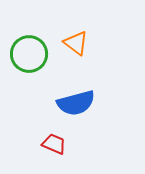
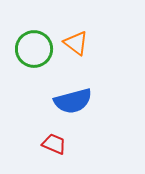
green circle: moved 5 px right, 5 px up
blue semicircle: moved 3 px left, 2 px up
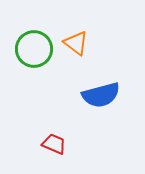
blue semicircle: moved 28 px right, 6 px up
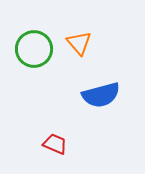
orange triangle: moved 3 px right; rotated 12 degrees clockwise
red trapezoid: moved 1 px right
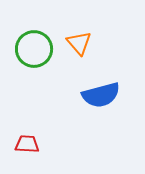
red trapezoid: moved 28 px left; rotated 20 degrees counterclockwise
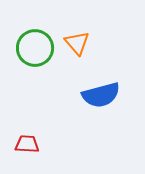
orange triangle: moved 2 px left
green circle: moved 1 px right, 1 px up
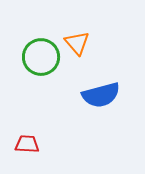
green circle: moved 6 px right, 9 px down
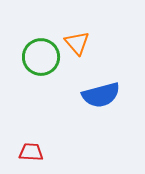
red trapezoid: moved 4 px right, 8 px down
